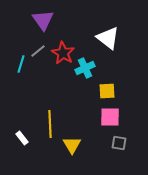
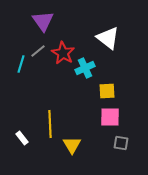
purple triangle: moved 1 px down
gray square: moved 2 px right
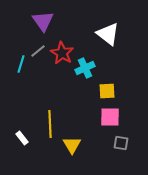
white triangle: moved 4 px up
red star: moved 1 px left
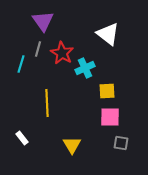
gray line: moved 2 px up; rotated 35 degrees counterclockwise
yellow line: moved 3 px left, 21 px up
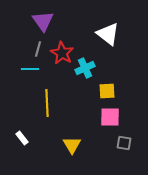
cyan line: moved 9 px right, 5 px down; rotated 72 degrees clockwise
gray square: moved 3 px right
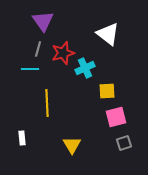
red star: moved 1 px right; rotated 25 degrees clockwise
pink square: moved 6 px right; rotated 15 degrees counterclockwise
white rectangle: rotated 32 degrees clockwise
gray square: rotated 28 degrees counterclockwise
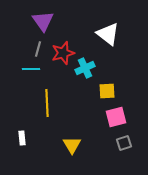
cyan line: moved 1 px right
